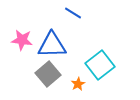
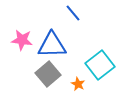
blue line: rotated 18 degrees clockwise
orange star: rotated 16 degrees counterclockwise
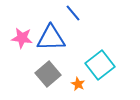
pink star: moved 2 px up
blue triangle: moved 1 px left, 7 px up
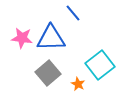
gray square: moved 1 px up
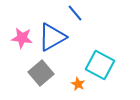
blue line: moved 2 px right
blue triangle: moved 1 px right, 1 px up; rotated 28 degrees counterclockwise
cyan square: rotated 24 degrees counterclockwise
gray square: moved 7 px left
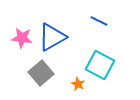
blue line: moved 24 px right, 8 px down; rotated 24 degrees counterclockwise
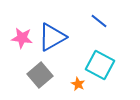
blue line: rotated 12 degrees clockwise
gray square: moved 1 px left, 2 px down
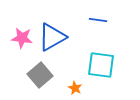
blue line: moved 1 px left, 1 px up; rotated 30 degrees counterclockwise
cyan square: moved 1 px right; rotated 20 degrees counterclockwise
orange star: moved 3 px left, 4 px down
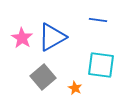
pink star: rotated 25 degrees clockwise
gray square: moved 3 px right, 2 px down
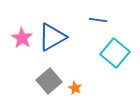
cyan square: moved 14 px right, 12 px up; rotated 32 degrees clockwise
gray square: moved 6 px right, 4 px down
